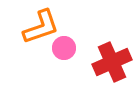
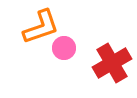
red cross: moved 1 px down; rotated 6 degrees counterclockwise
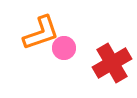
orange L-shape: moved 6 px down
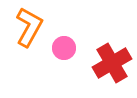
orange L-shape: moved 12 px left, 6 px up; rotated 42 degrees counterclockwise
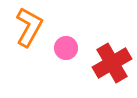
pink circle: moved 2 px right
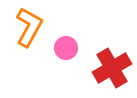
red cross: moved 5 px down
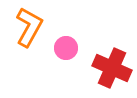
red cross: rotated 36 degrees counterclockwise
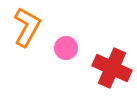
orange L-shape: moved 2 px left
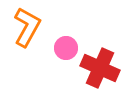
red cross: moved 12 px left
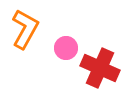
orange L-shape: moved 2 px left, 2 px down
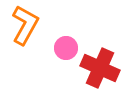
orange L-shape: moved 4 px up
